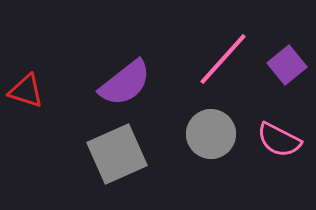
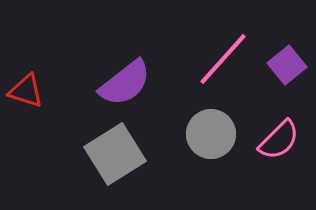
pink semicircle: rotated 72 degrees counterclockwise
gray square: moved 2 px left; rotated 8 degrees counterclockwise
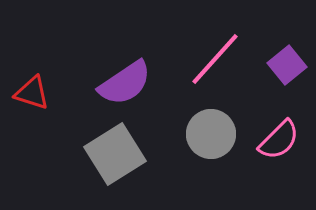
pink line: moved 8 px left
purple semicircle: rotated 4 degrees clockwise
red triangle: moved 6 px right, 2 px down
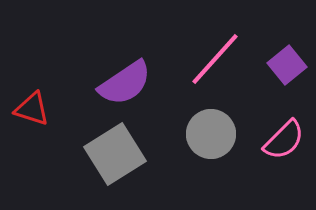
red triangle: moved 16 px down
pink semicircle: moved 5 px right
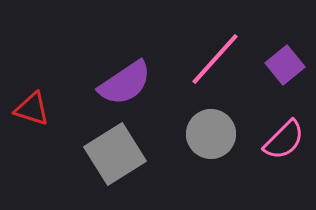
purple square: moved 2 px left
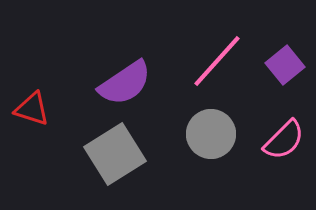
pink line: moved 2 px right, 2 px down
